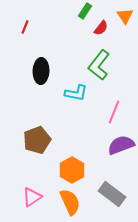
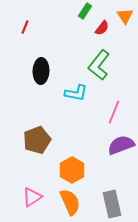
red semicircle: moved 1 px right
gray rectangle: moved 10 px down; rotated 40 degrees clockwise
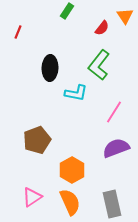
green rectangle: moved 18 px left
red line: moved 7 px left, 5 px down
black ellipse: moved 9 px right, 3 px up
pink line: rotated 10 degrees clockwise
purple semicircle: moved 5 px left, 3 px down
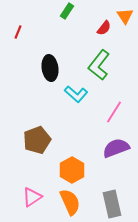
red semicircle: moved 2 px right
black ellipse: rotated 10 degrees counterclockwise
cyan L-shape: moved 1 px down; rotated 30 degrees clockwise
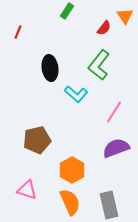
brown pentagon: rotated 8 degrees clockwise
pink triangle: moved 5 px left, 7 px up; rotated 50 degrees clockwise
gray rectangle: moved 3 px left, 1 px down
